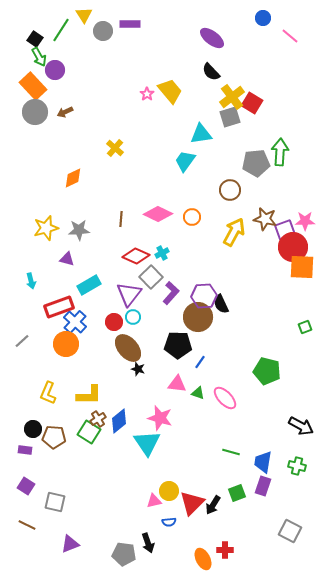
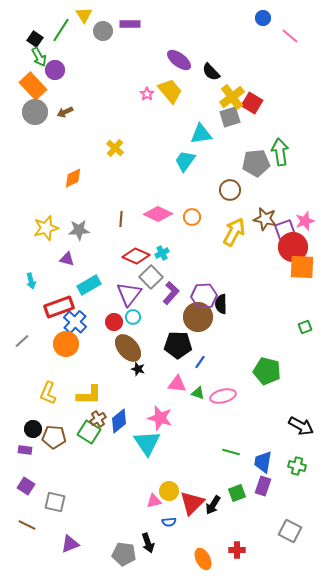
purple ellipse at (212, 38): moved 33 px left, 22 px down
green arrow at (280, 152): rotated 12 degrees counterclockwise
pink star at (305, 221): rotated 18 degrees counterclockwise
black semicircle at (221, 304): rotated 24 degrees clockwise
pink ellipse at (225, 398): moved 2 px left, 2 px up; rotated 60 degrees counterclockwise
red cross at (225, 550): moved 12 px right
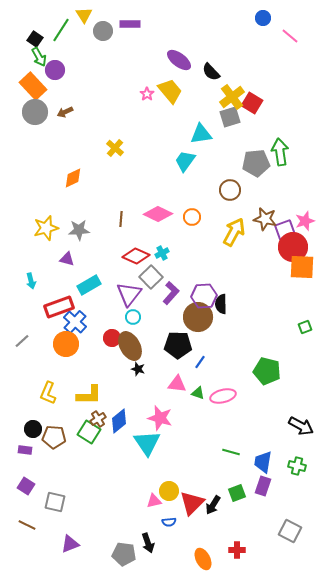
red circle at (114, 322): moved 2 px left, 16 px down
brown ellipse at (128, 348): moved 2 px right, 2 px up; rotated 12 degrees clockwise
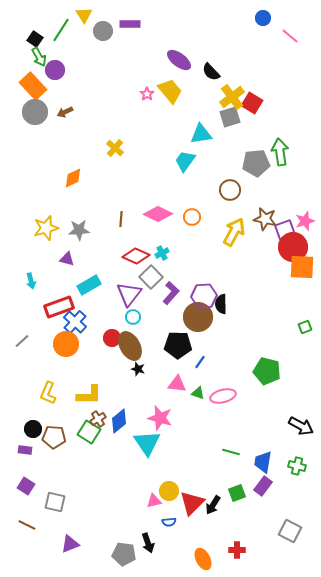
purple rectangle at (263, 486): rotated 18 degrees clockwise
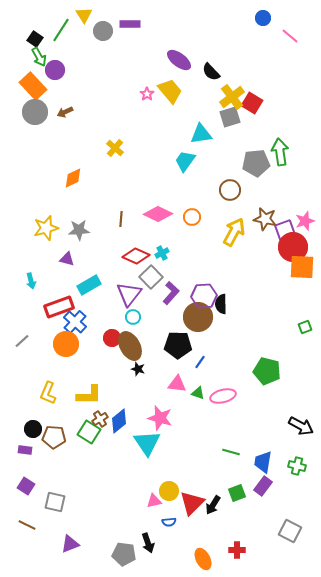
brown cross at (98, 419): moved 2 px right
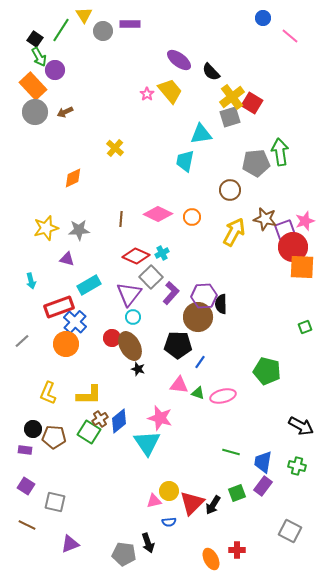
cyan trapezoid at (185, 161): rotated 25 degrees counterclockwise
pink triangle at (177, 384): moved 2 px right, 1 px down
orange ellipse at (203, 559): moved 8 px right
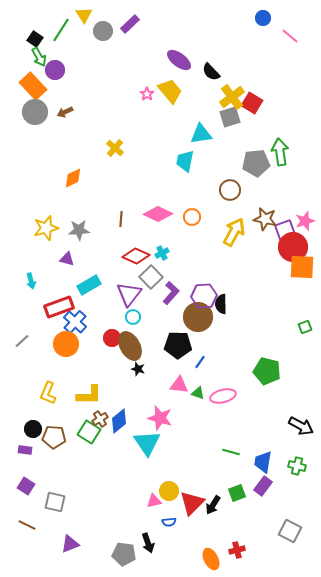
purple rectangle at (130, 24): rotated 42 degrees counterclockwise
red cross at (237, 550): rotated 14 degrees counterclockwise
